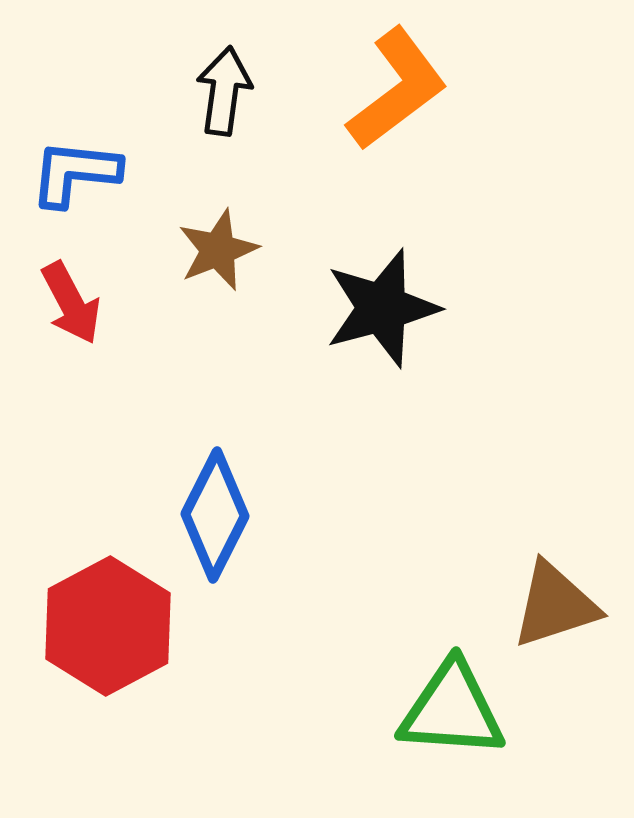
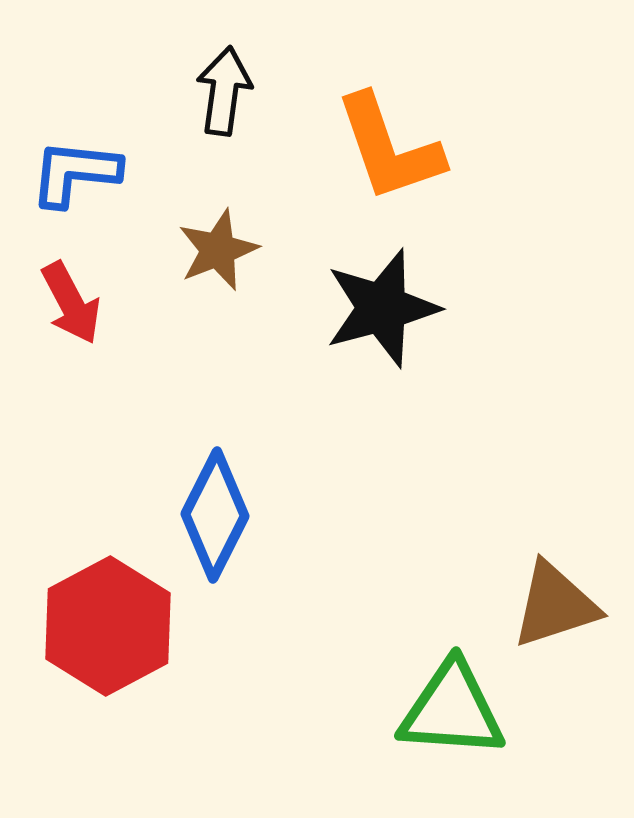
orange L-shape: moved 8 px left, 59 px down; rotated 108 degrees clockwise
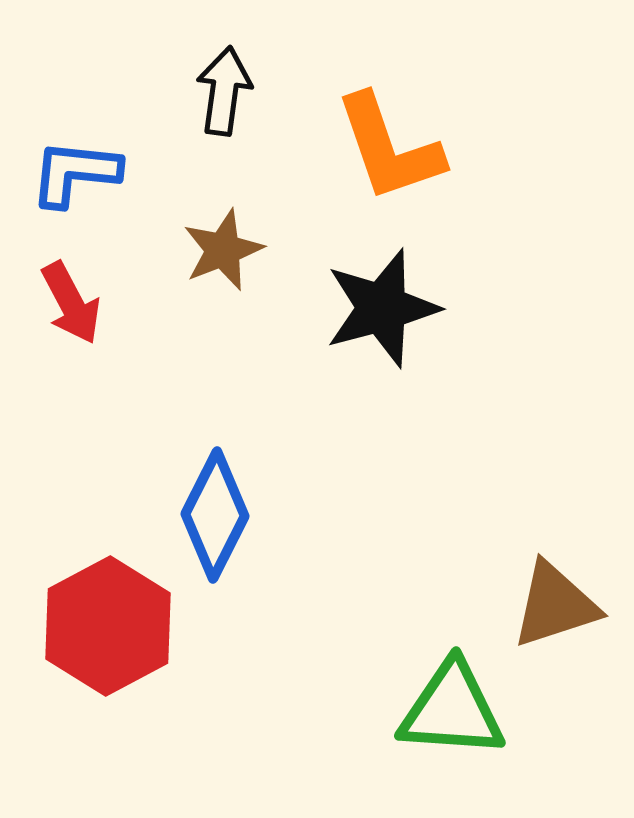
brown star: moved 5 px right
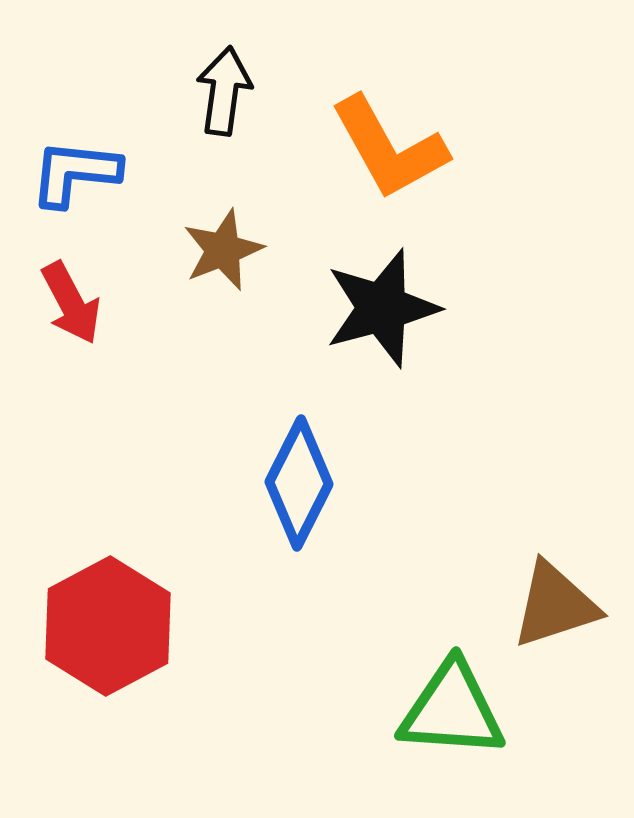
orange L-shape: rotated 10 degrees counterclockwise
blue diamond: moved 84 px right, 32 px up
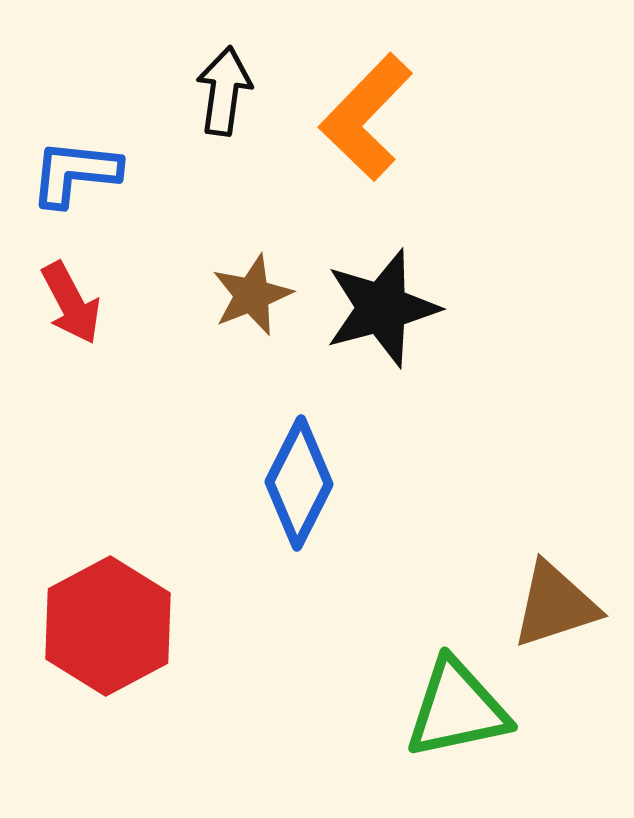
orange L-shape: moved 23 px left, 31 px up; rotated 73 degrees clockwise
brown star: moved 29 px right, 45 px down
green triangle: moved 5 px right, 1 px up; rotated 16 degrees counterclockwise
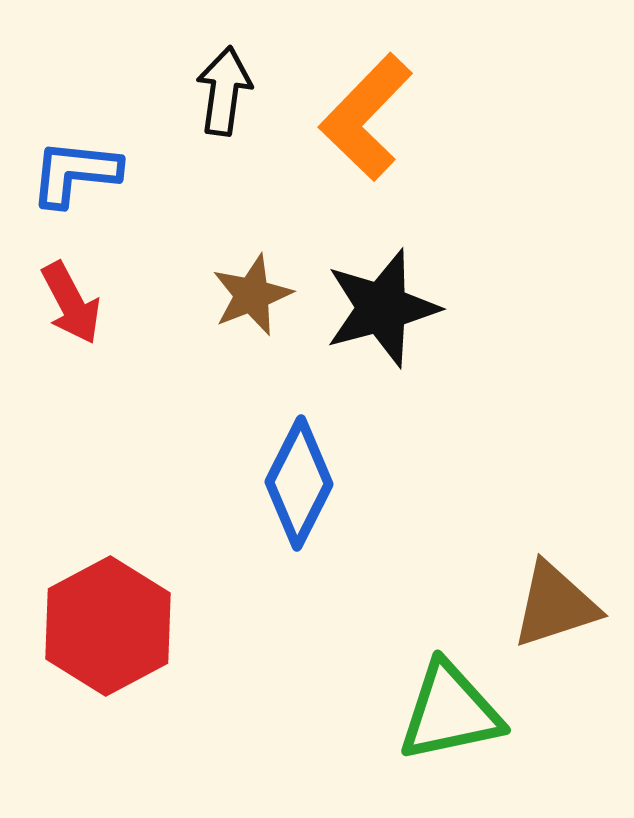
green triangle: moved 7 px left, 3 px down
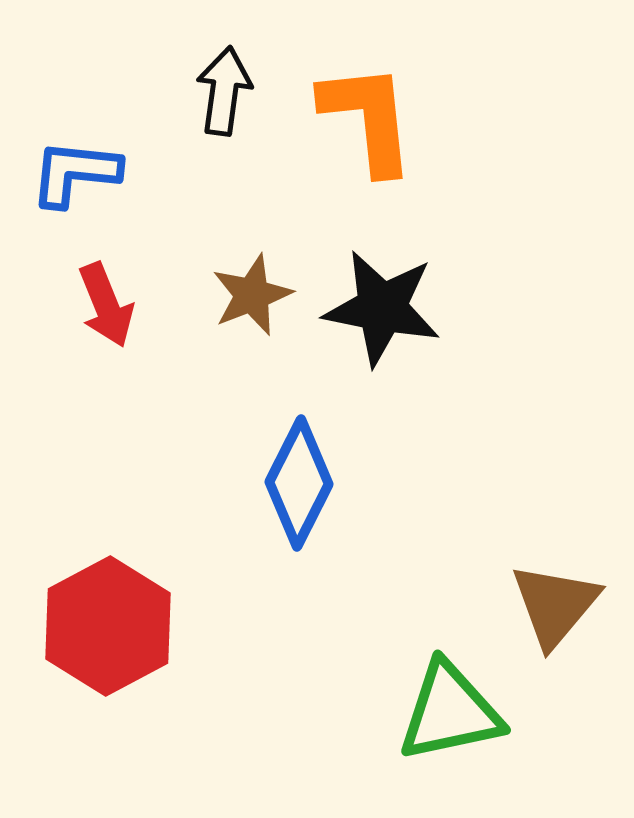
orange L-shape: moved 2 px right, 1 px down; rotated 130 degrees clockwise
red arrow: moved 35 px right, 2 px down; rotated 6 degrees clockwise
black star: rotated 26 degrees clockwise
brown triangle: rotated 32 degrees counterclockwise
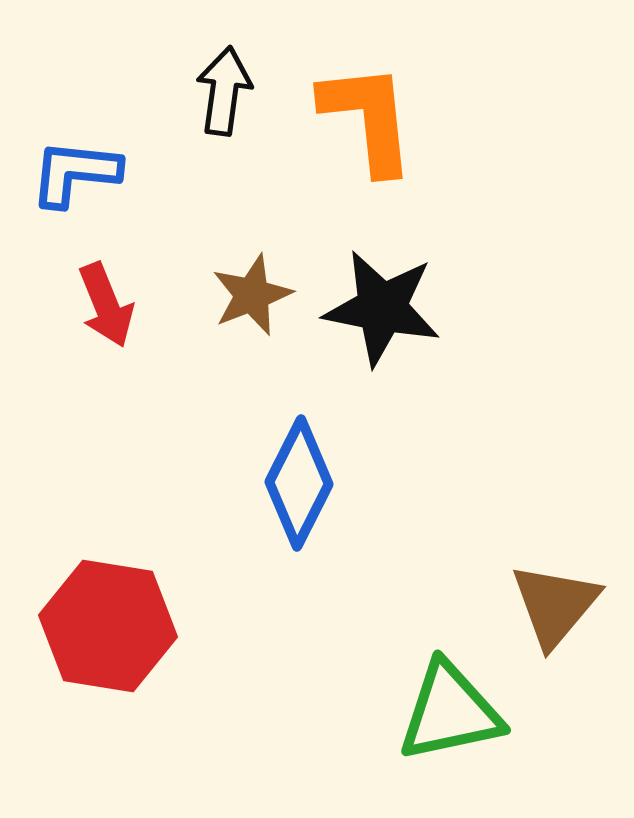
red hexagon: rotated 23 degrees counterclockwise
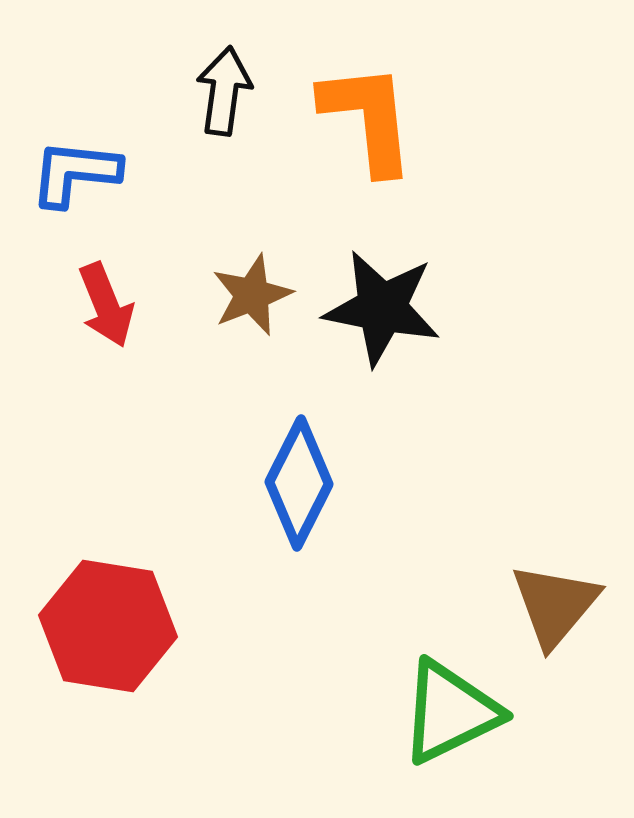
green triangle: rotated 14 degrees counterclockwise
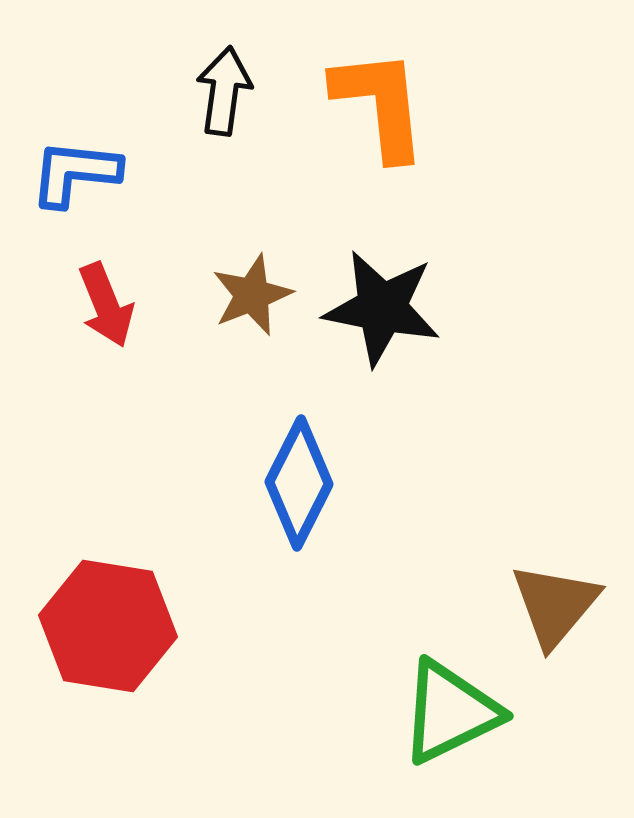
orange L-shape: moved 12 px right, 14 px up
